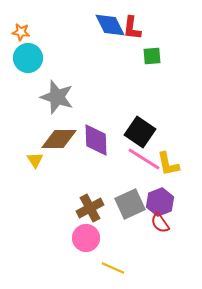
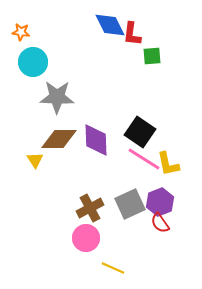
red L-shape: moved 6 px down
cyan circle: moved 5 px right, 4 px down
gray star: rotated 16 degrees counterclockwise
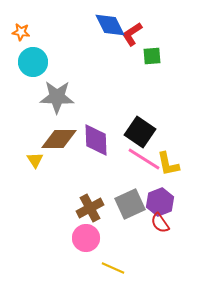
red L-shape: rotated 50 degrees clockwise
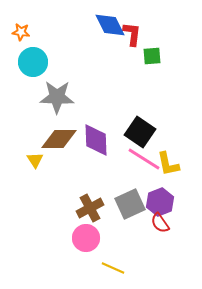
red L-shape: rotated 130 degrees clockwise
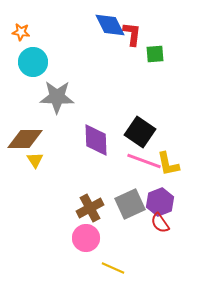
green square: moved 3 px right, 2 px up
brown diamond: moved 34 px left
pink line: moved 2 px down; rotated 12 degrees counterclockwise
